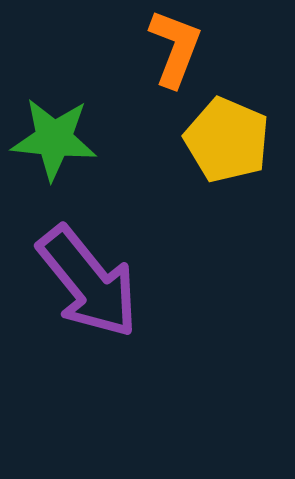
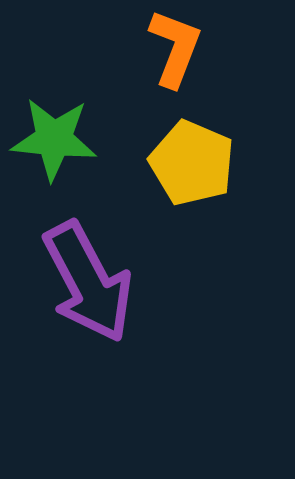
yellow pentagon: moved 35 px left, 23 px down
purple arrow: rotated 11 degrees clockwise
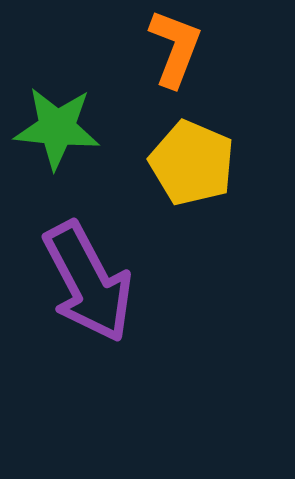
green star: moved 3 px right, 11 px up
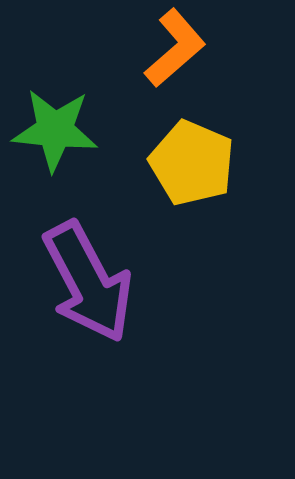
orange L-shape: rotated 28 degrees clockwise
green star: moved 2 px left, 2 px down
